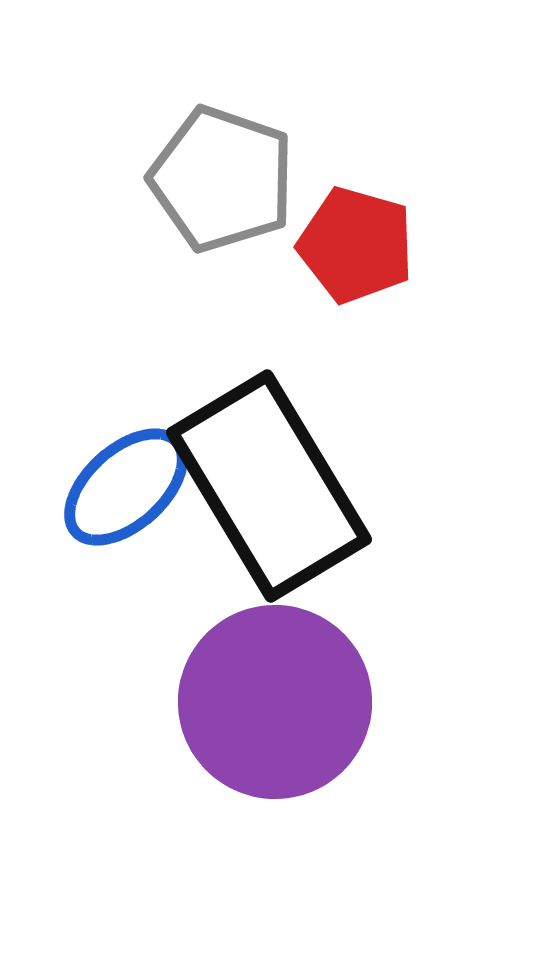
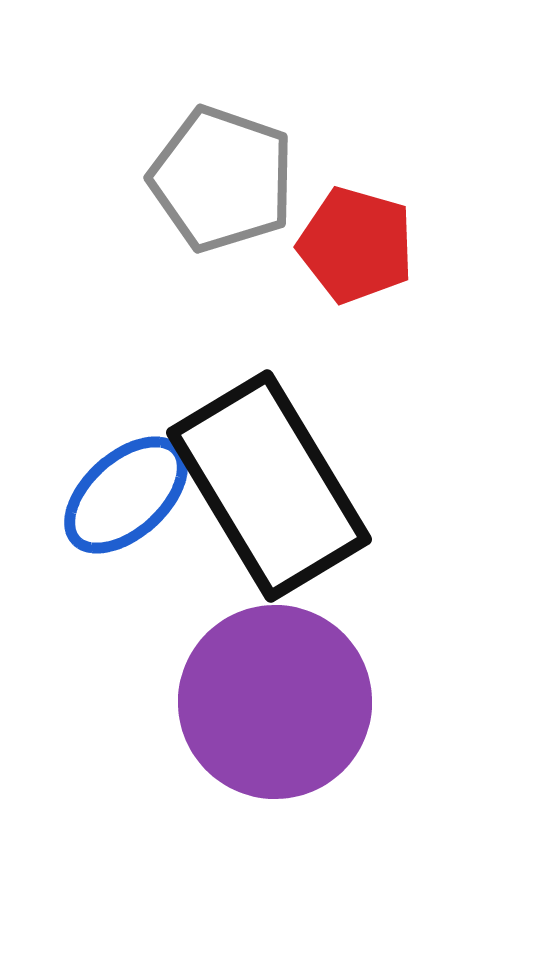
blue ellipse: moved 8 px down
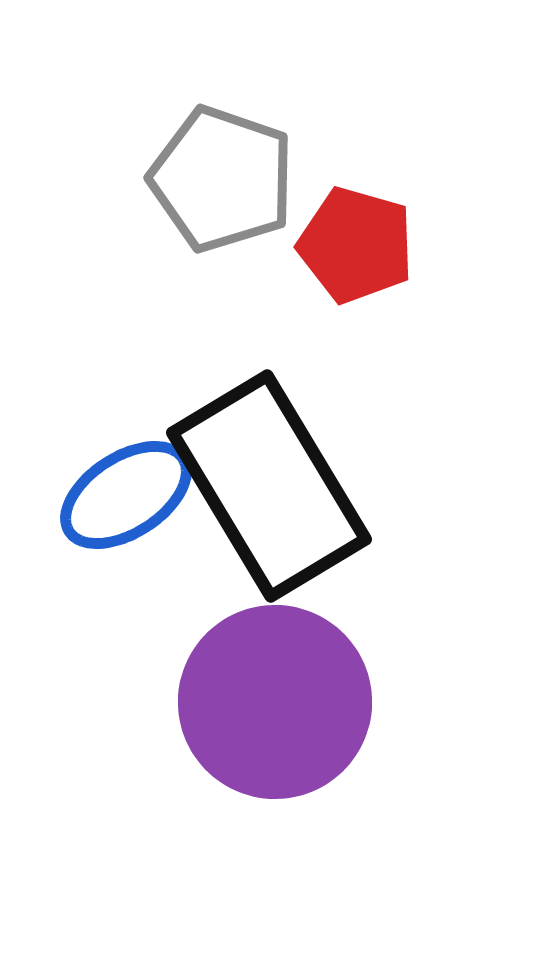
blue ellipse: rotated 9 degrees clockwise
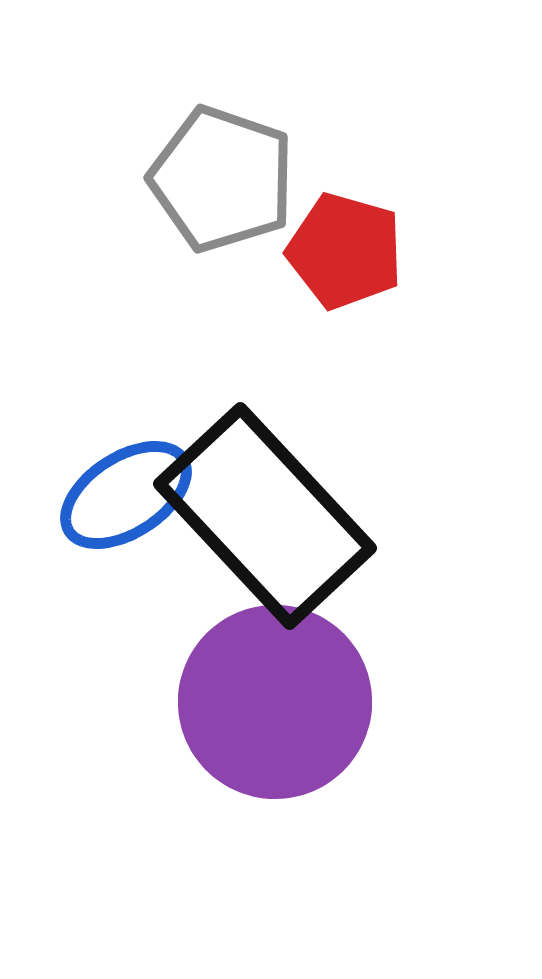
red pentagon: moved 11 px left, 6 px down
black rectangle: moved 4 px left, 30 px down; rotated 12 degrees counterclockwise
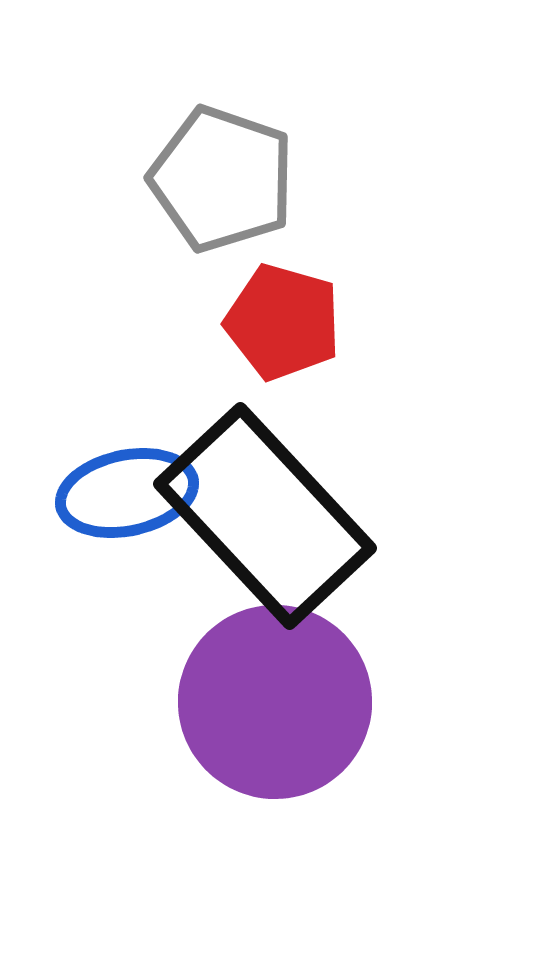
red pentagon: moved 62 px left, 71 px down
blue ellipse: moved 1 px right, 2 px up; rotated 21 degrees clockwise
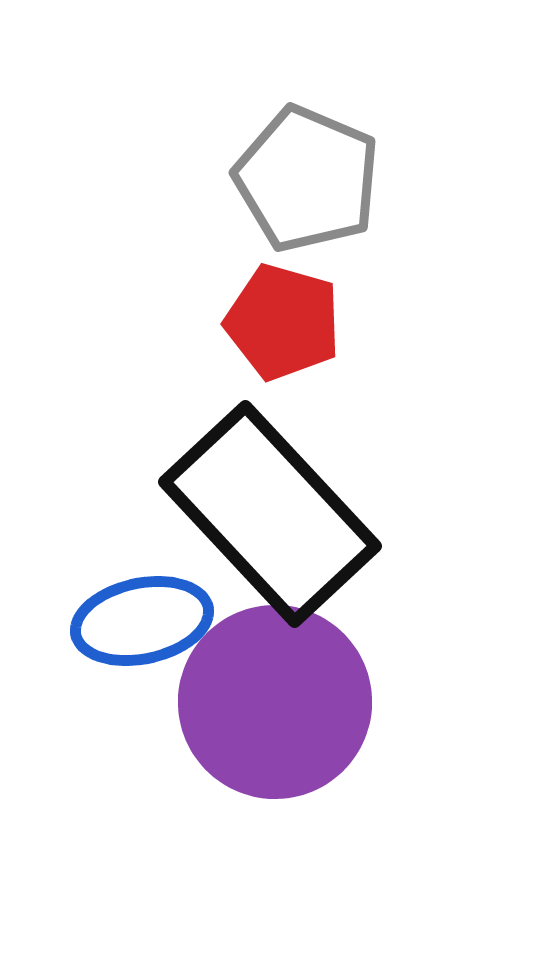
gray pentagon: moved 85 px right; rotated 4 degrees clockwise
blue ellipse: moved 15 px right, 128 px down
black rectangle: moved 5 px right, 2 px up
